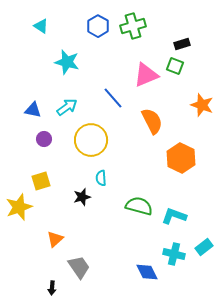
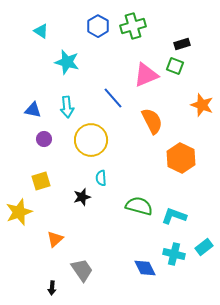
cyan triangle: moved 5 px down
cyan arrow: rotated 120 degrees clockwise
yellow star: moved 5 px down
gray trapezoid: moved 3 px right, 3 px down
blue diamond: moved 2 px left, 4 px up
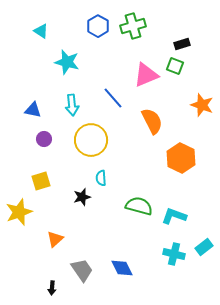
cyan arrow: moved 5 px right, 2 px up
blue diamond: moved 23 px left
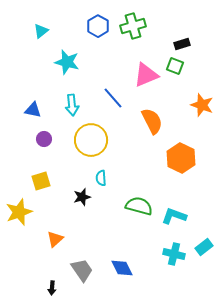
cyan triangle: rotated 49 degrees clockwise
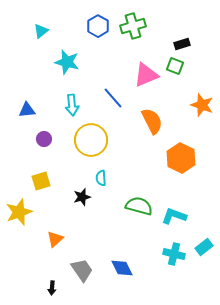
blue triangle: moved 6 px left; rotated 18 degrees counterclockwise
